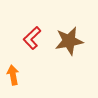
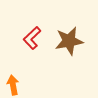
orange arrow: moved 10 px down
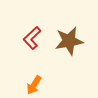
orange arrow: moved 21 px right; rotated 138 degrees counterclockwise
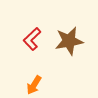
red L-shape: moved 1 px down
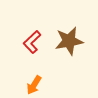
red L-shape: moved 3 px down
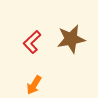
brown star: moved 2 px right, 2 px up
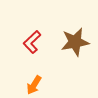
brown star: moved 4 px right, 3 px down
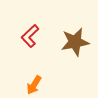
red L-shape: moved 2 px left, 6 px up
